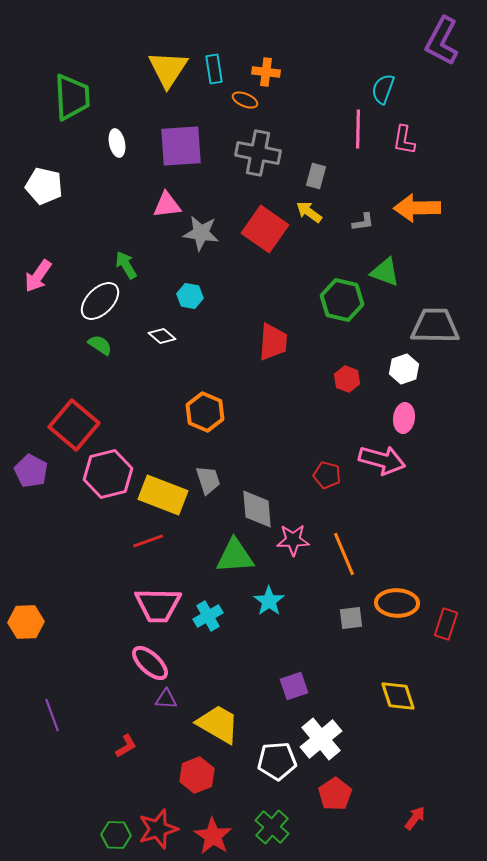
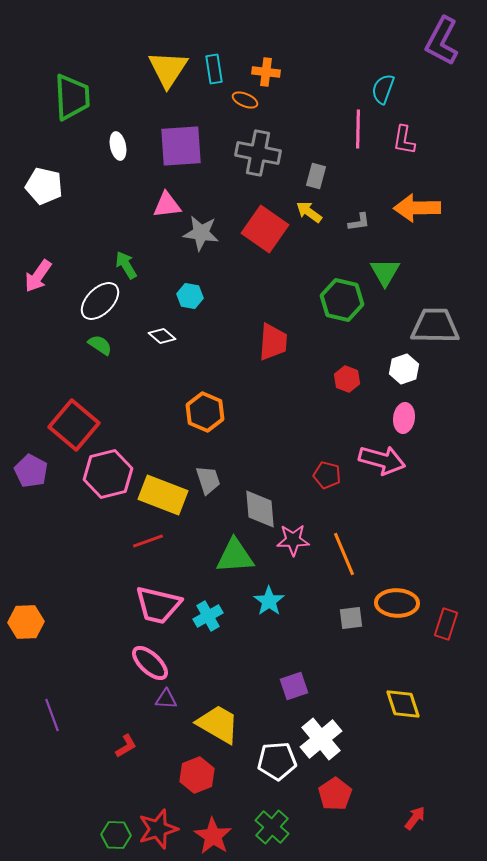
white ellipse at (117, 143): moved 1 px right, 3 px down
gray L-shape at (363, 222): moved 4 px left
green triangle at (385, 272): rotated 40 degrees clockwise
gray diamond at (257, 509): moved 3 px right
pink trapezoid at (158, 605): rotated 12 degrees clockwise
yellow diamond at (398, 696): moved 5 px right, 8 px down
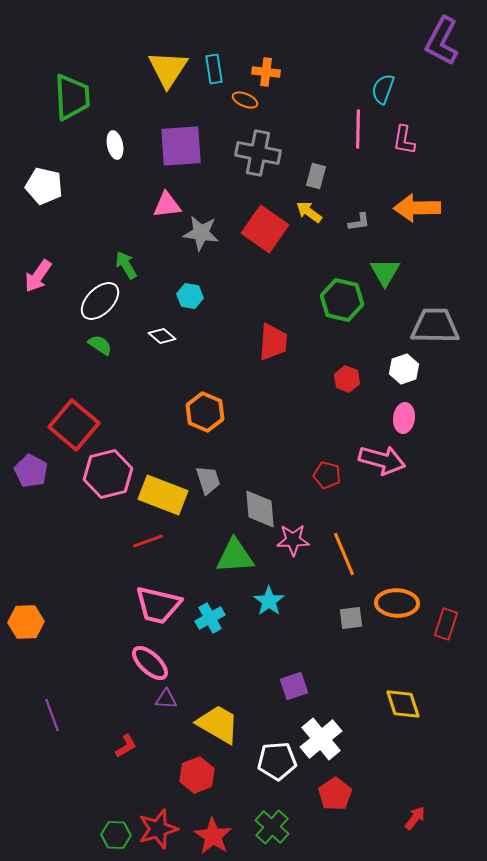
white ellipse at (118, 146): moved 3 px left, 1 px up
cyan cross at (208, 616): moved 2 px right, 2 px down
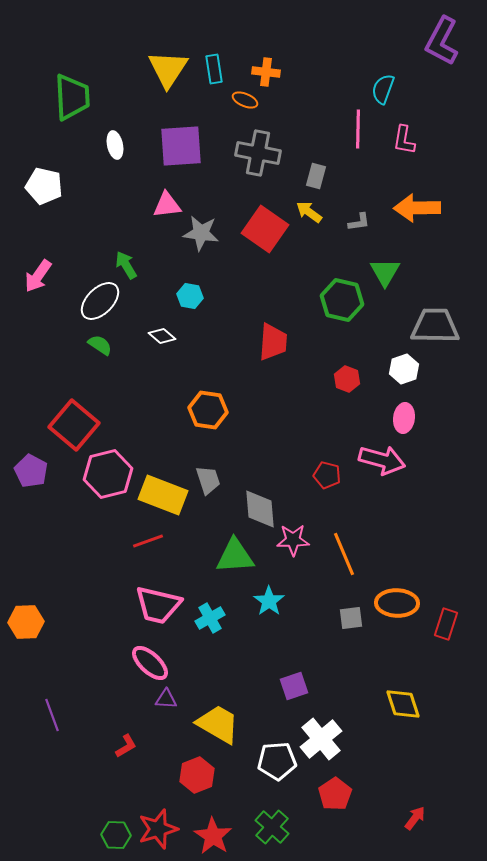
orange hexagon at (205, 412): moved 3 px right, 2 px up; rotated 15 degrees counterclockwise
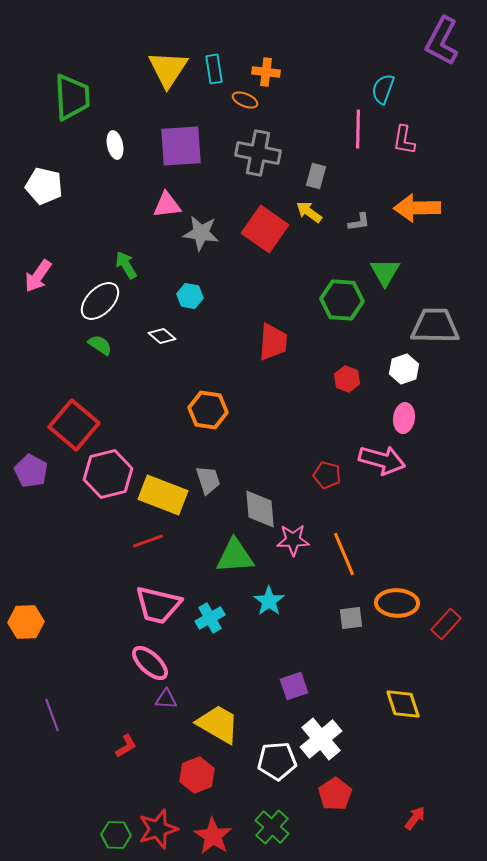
green hexagon at (342, 300): rotated 9 degrees counterclockwise
red rectangle at (446, 624): rotated 24 degrees clockwise
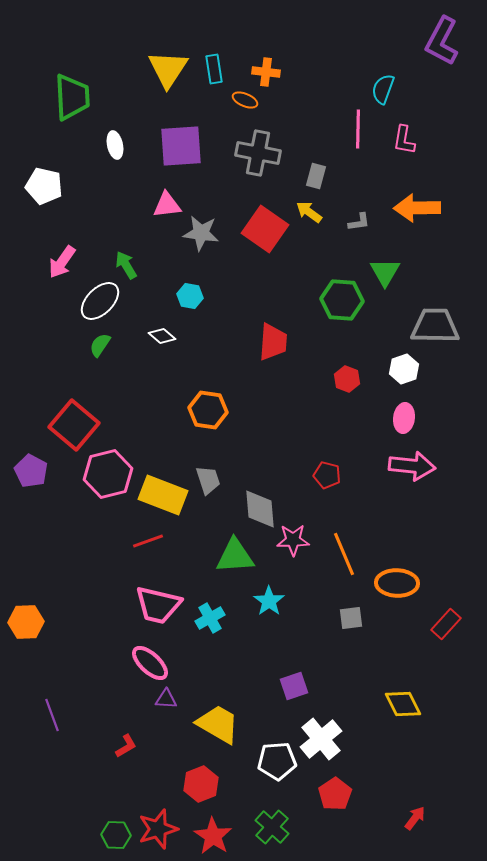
pink arrow at (38, 276): moved 24 px right, 14 px up
green semicircle at (100, 345): rotated 90 degrees counterclockwise
pink arrow at (382, 460): moved 30 px right, 6 px down; rotated 9 degrees counterclockwise
orange ellipse at (397, 603): moved 20 px up
yellow diamond at (403, 704): rotated 9 degrees counterclockwise
red hexagon at (197, 775): moved 4 px right, 9 px down
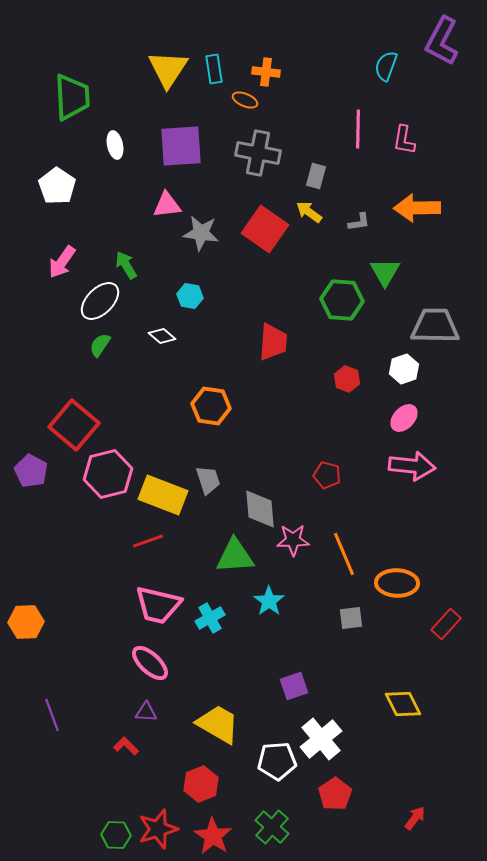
cyan semicircle at (383, 89): moved 3 px right, 23 px up
white pentagon at (44, 186): moved 13 px right; rotated 21 degrees clockwise
orange hexagon at (208, 410): moved 3 px right, 4 px up
pink ellipse at (404, 418): rotated 36 degrees clockwise
purple triangle at (166, 699): moved 20 px left, 13 px down
red L-shape at (126, 746): rotated 105 degrees counterclockwise
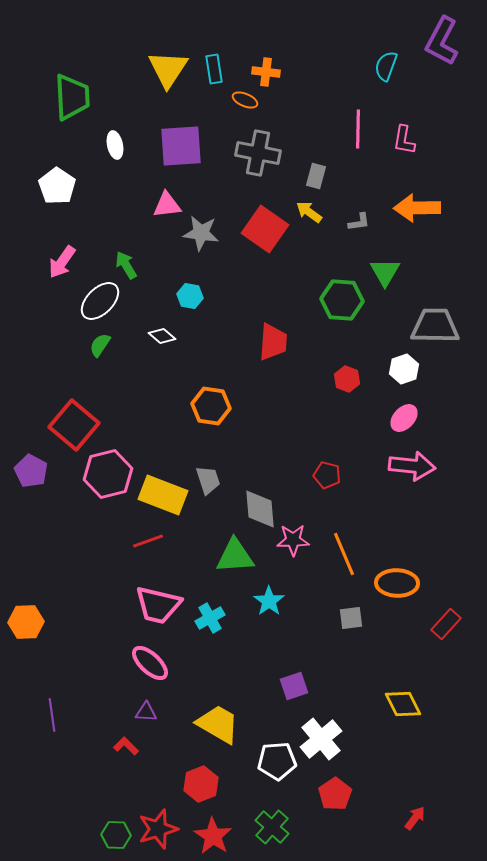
purple line at (52, 715): rotated 12 degrees clockwise
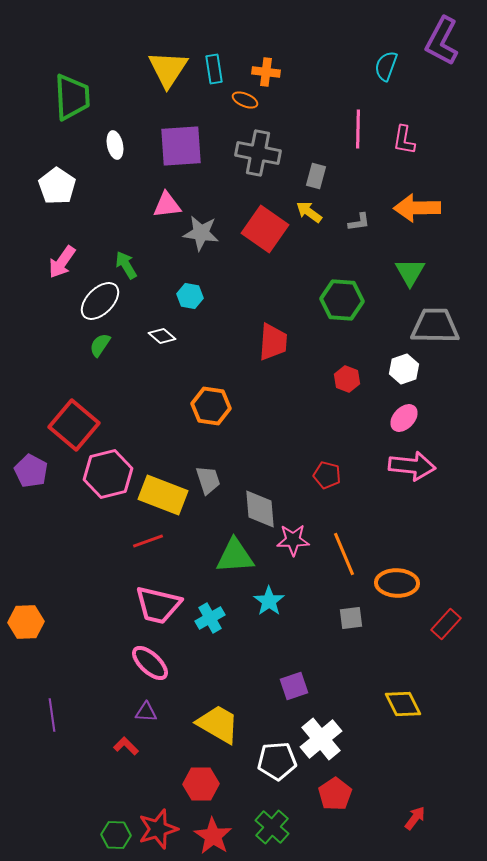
green triangle at (385, 272): moved 25 px right
red hexagon at (201, 784): rotated 20 degrees clockwise
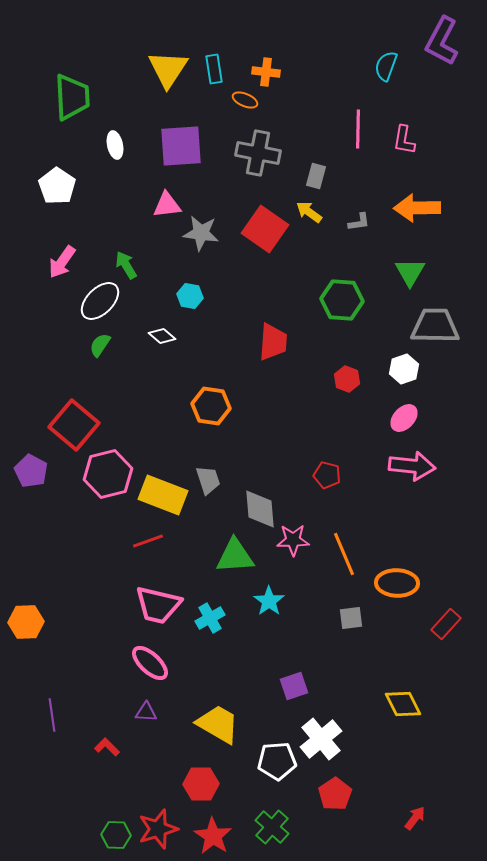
red L-shape at (126, 746): moved 19 px left, 1 px down
